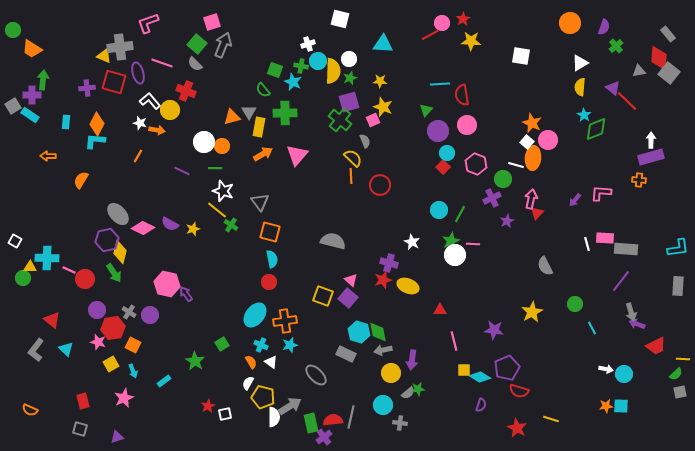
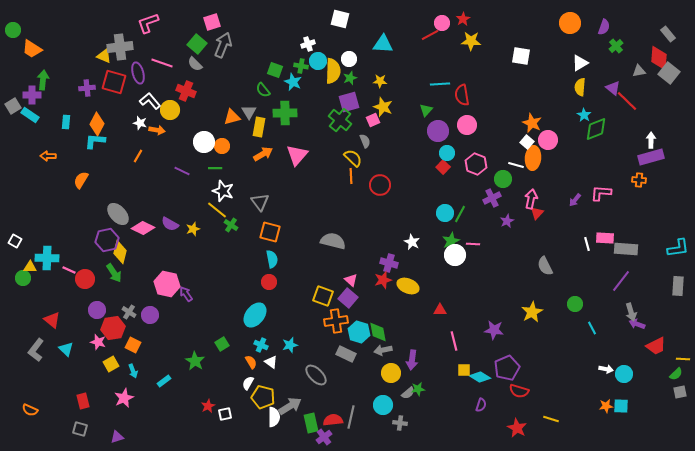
cyan circle at (439, 210): moved 6 px right, 3 px down
orange cross at (285, 321): moved 51 px right
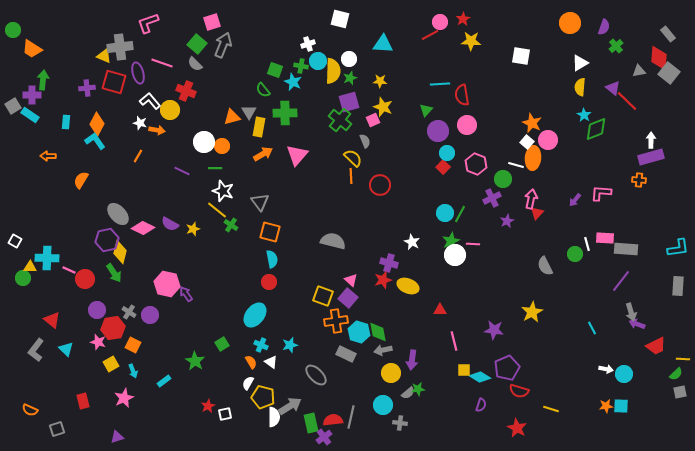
pink circle at (442, 23): moved 2 px left, 1 px up
cyan L-shape at (95, 141): rotated 50 degrees clockwise
green circle at (575, 304): moved 50 px up
yellow line at (551, 419): moved 10 px up
gray square at (80, 429): moved 23 px left; rotated 35 degrees counterclockwise
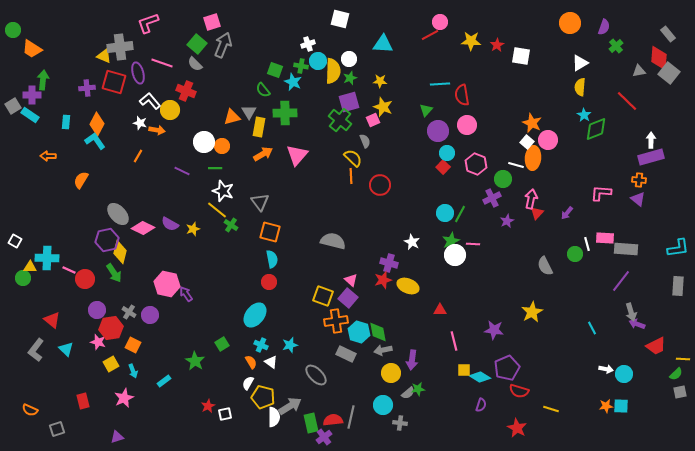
red star at (463, 19): moved 34 px right, 26 px down
purple triangle at (613, 88): moved 25 px right, 111 px down
purple arrow at (575, 200): moved 8 px left, 13 px down
red hexagon at (113, 328): moved 2 px left
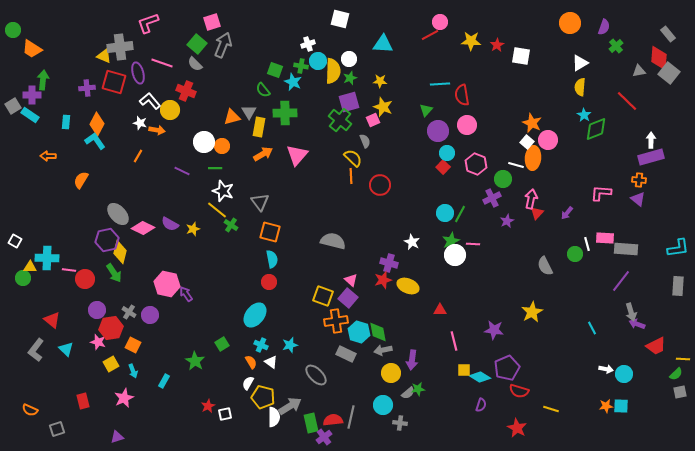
pink line at (69, 270): rotated 16 degrees counterclockwise
cyan rectangle at (164, 381): rotated 24 degrees counterclockwise
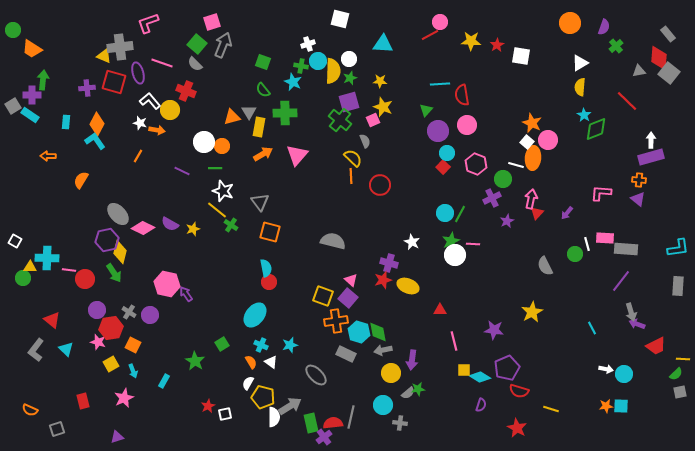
green square at (275, 70): moved 12 px left, 8 px up
cyan semicircle at (272, 259): moved 6 px left, 9 px down
red semicircle at (333, 420): moved 3 px down
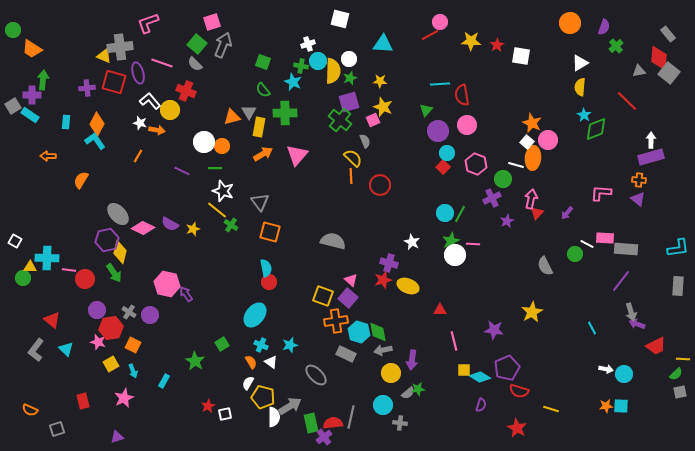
white line at (587, 244): rotated 48 degrees counterclockwise
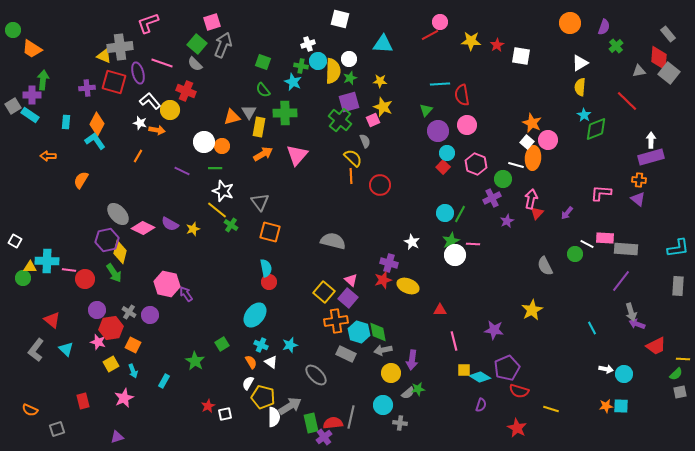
cyan cross at (47, 258): moved 3 px down
yellow square at (323, 296): moved 1 px right, 4 px up; rotated 20 degrees clockwise
yellow star at (532, 312): moved 2 px up
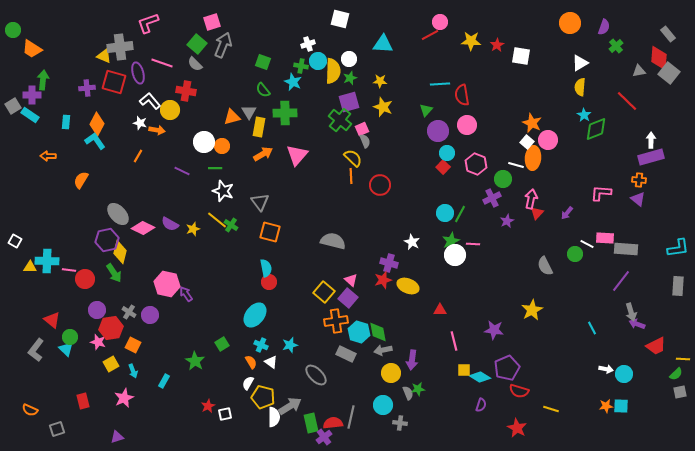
red cross at (186, 91): rotated 12 degrees counterclockwise
pink square at (373, 120): moved 11 px left, 9 px down
yellow line at (217, 210): moved 10 px down
green circle at (23, 278): moved 47 px right, 59 px down
gray semicircle at (408, 393): rotated 72 degrees counterclockwise
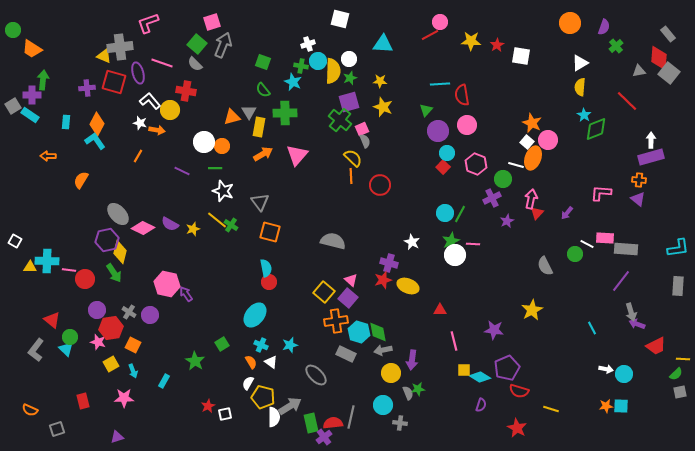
orange ellipse at (533, 158): rotated 15 degrees clockwise
pink star at (124, 398): rotated 24 degrees clockwise
